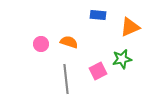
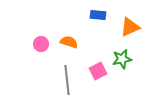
gray line: moved 1 px right, 1 px down
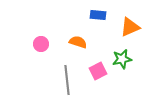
orange semicircle: moved 9 px right
